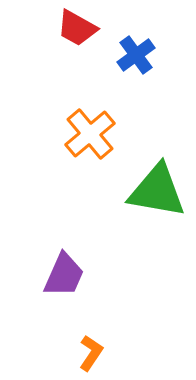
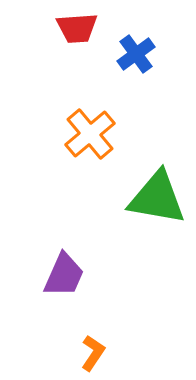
red trapezoid: rotated 33 degrees counterclockwise
blue cross: moved 1 px up
green triangle: moved 7 px down
orange L-shape: moved 2 px right
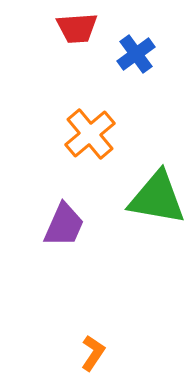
purple trapezoid: moved 50 px up
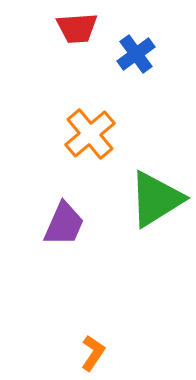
green triangle: moved 1 px left, 1 px down; rotated 42 degrees counterclockwise
purple trapezoid: moved 1 px up
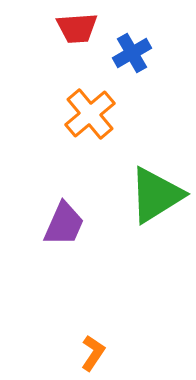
blue cross: moved 4 px left, 1 px up; rotated 6 degrees clockwise
orange cross: moved 20 px up
green triangle: moved 4 px up
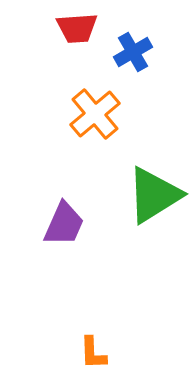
blue cross: moved 1 px right, 1 px up
orange cross: moved 5 px right
green triangle: moved 2 px left
orange L-shape: rotated 144 degrees clockwise
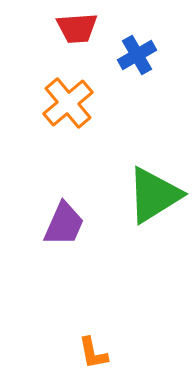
blue cross: moved 4 px right, 3 px down
orange cross: moved 27 px left, 11 px up
orange L-shape: rotated 9 degrees counterclockwise
